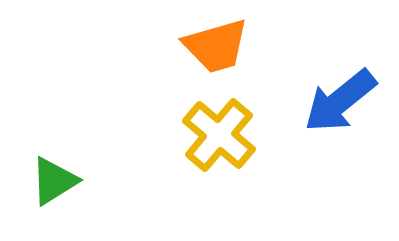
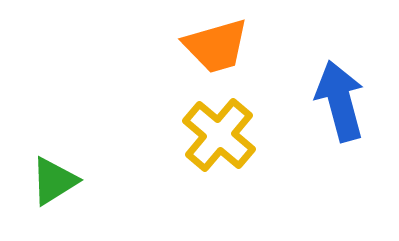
blue arrow: rotated 114 degrees clockwise
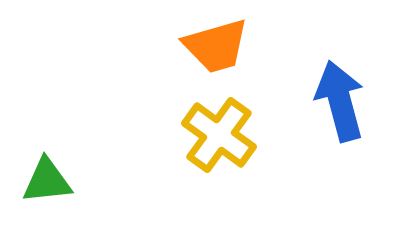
yellow cross: rotated 4 degrees counterclockwise
green triangle: moved 7 px left; rotated 26 degrees clockwise
